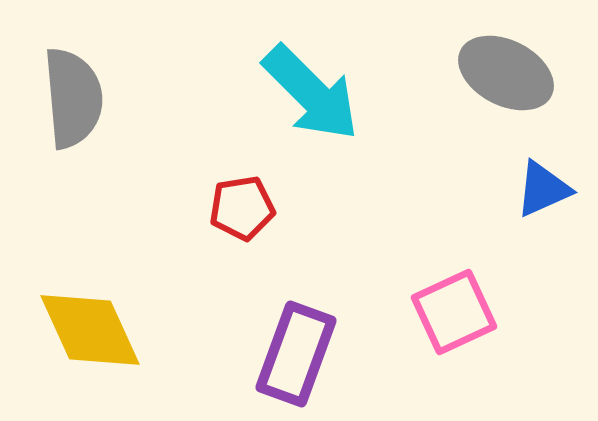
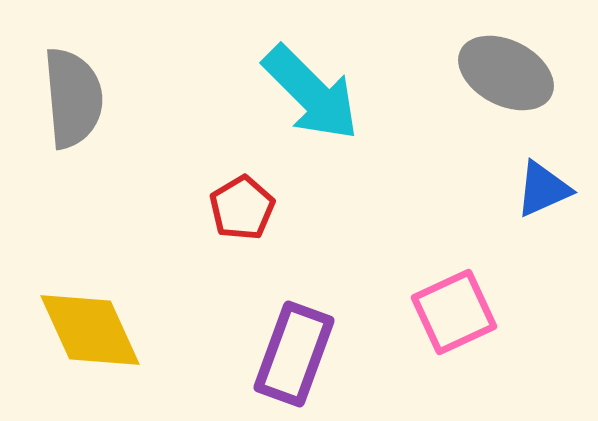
red pentagon: rotated 22 degrees counterclockwise
purple rectangle: moved 2 px left
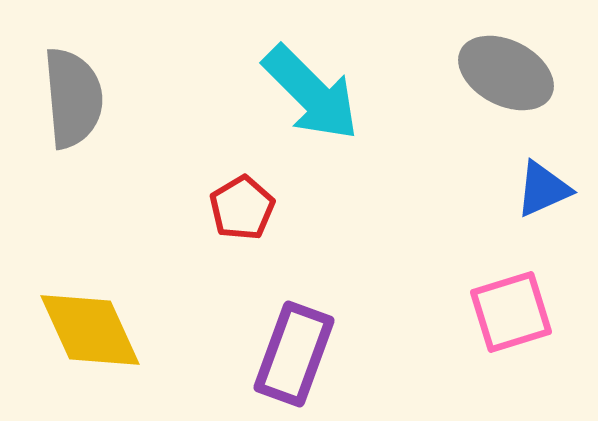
pink square: moved 57 px right; rotated 8 degrees clockwise
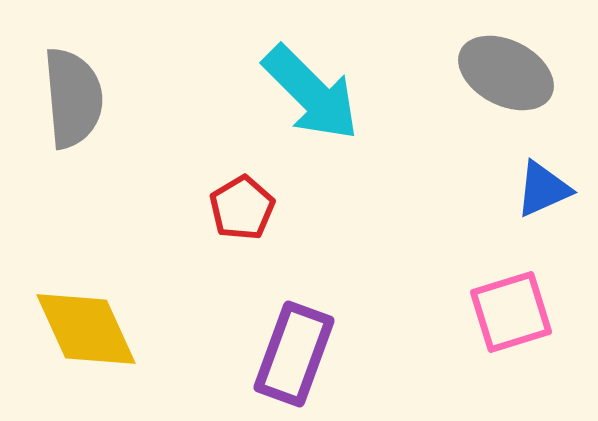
yellow diamond: moved 4 px left, 1 px up
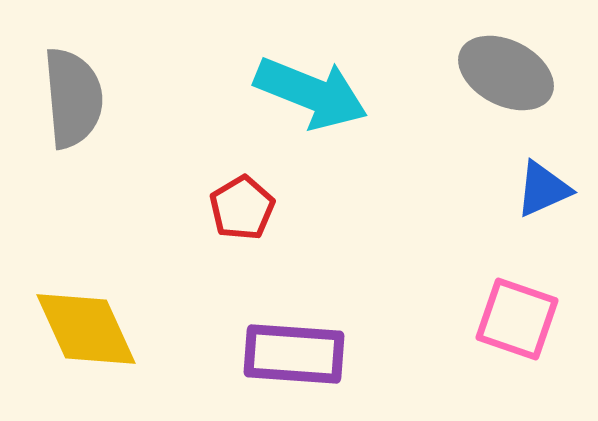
cyan arrow: rotated 23 degrees counterclockwise
pink square: moved 6 px right, 7 px down; rotated 36 degrees clockwise
purple rectangle: rotated 74 degrees clockwise
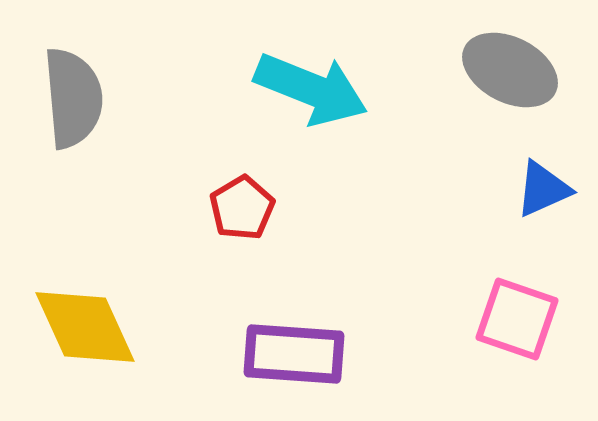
gray ellipse: moved 4 px right, 3 px up
cyan arrow: moved 4 px up
yellow diamond: moved 1 px left, 2 px up
